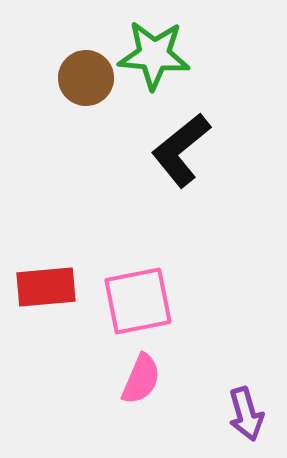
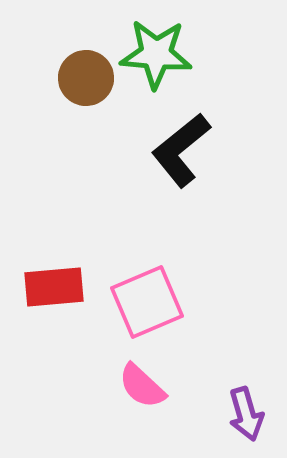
green star: moved 2 px right, 1 px up
red rectangle: moved 8 px right
pink square: moved 9 px right, 1 px down; rotated 12 degrees counterclockwise
pink semicircle: moved 1 px right, 7 px down; rotated 110 degrees clockwise
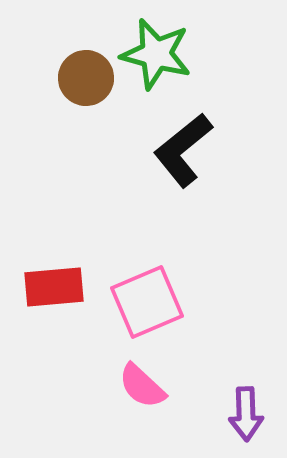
green star: rotated 10 degrees clockwise
black L-shape: moved 2 px right
purple arrow: rotated 14 degrees clockwise
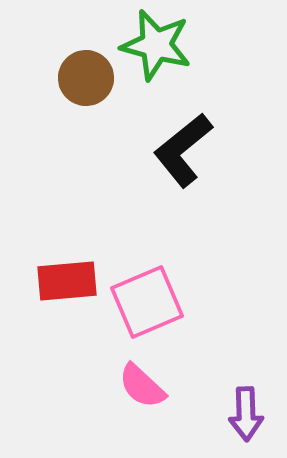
green star: moved 9 px up
red rectangle: moved 13 px right, 6 px up
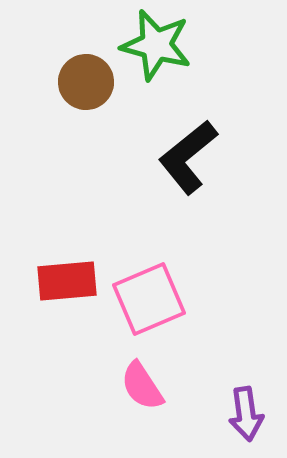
brown circle: moved 4 px down
black L-shape: moved 5 px right, 7 px down
pink square: moved 2 px right, 3 px up
pink semicircle: rotated 14 degrees clockwise
purple arrow: rotated 6 degrees counterclockwise
